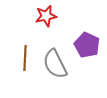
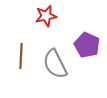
brown line: moved 4 px left, 2 px up
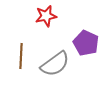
purple pentagon: moved 1 px left, 2 px up
gray semicircle: rotated 100 degrees counterclockwise
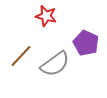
red star: rotated 25 degrees clockwise
brown line: rotated 40 degrees clockwise
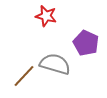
brown line: moved 3 px right, 20 px down
gray semicircle: rotated 128 degrees counterclockwise
